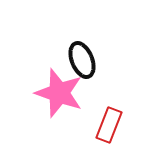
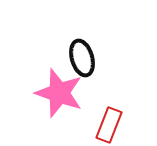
black ellipse: moved 2 px up; rotated 6 degrees clockwise
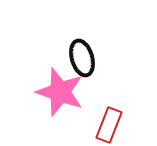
pink star: moved 1 px right, 1 px up
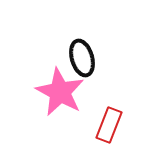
pink star: rotated 9 degrees clockwise
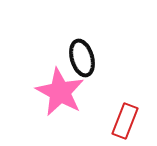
red rectangle: moved 16 px right, 4 px up
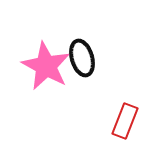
pink star: moved 14 px left, 26 px up
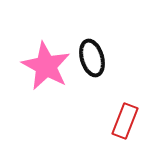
black ellipse: moved 10 px right
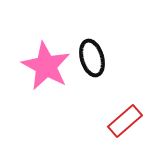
red rectangle: rotated 28 degrees clockwise
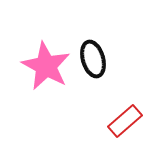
black ellipse: moved 1 px right, 1 px down
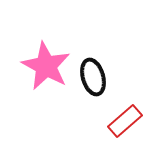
black ellipse: moved 18 px down
